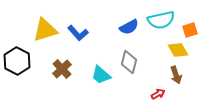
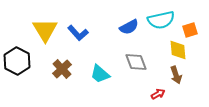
yellow triangle: rotated 44 degrees counterclockwise
yellow diamond: rotated 25 degrees clockwise
gray diamond: moved 7 px right; rotated 35 degrees counterclockwise
cyan trapezoid: moved 1 px left, 1 px up
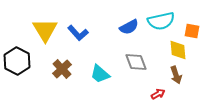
cyan semicircle: moved 1 px down
orange square: moved 2 px right, 1 px down; rotated 28 degrees clockwise
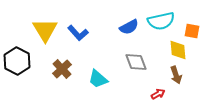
cyan trapezoid: moved 2 px left, 5 px down
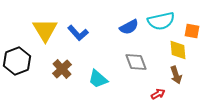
black hexagon: rotated 12 degrees clockwise
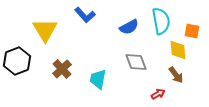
cyan semicircle: rotated 88 degrees counterclockwise
blue L-shape: moved 7 px right, 18 px up
brown arrow: rotated 18 degrees counterclockwise
cyan trapezoid: rotated 60 degrees clockwise
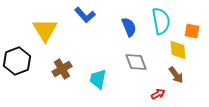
blue semicircle: rotated 84 degrees counterclockwise
brown cross: rotated 12 degrees clockwise
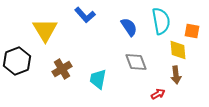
blue semicircle: rotated 12 degrees counterclockwise
brown arrow: rotated 30 degrees clockwise
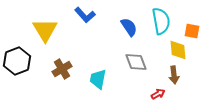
brown arrow: moved 2 px left
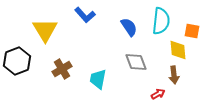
cyan semicircle: rotated 16 degrees clockwise
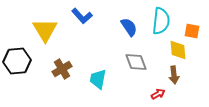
blue L-shape: moved 3 px left, 1 px down
black hexagon: rotated 16 degrees clockwise
